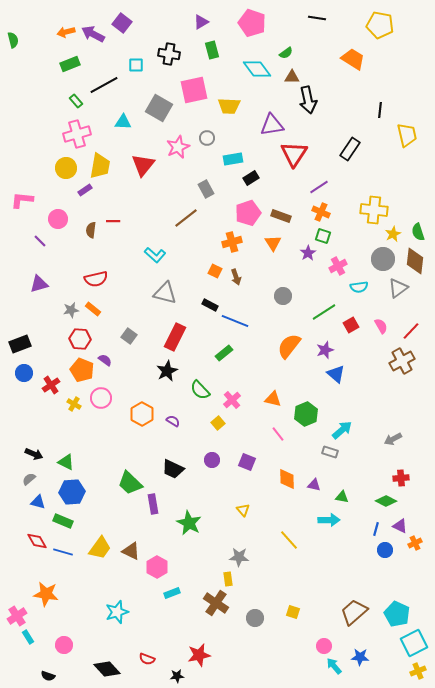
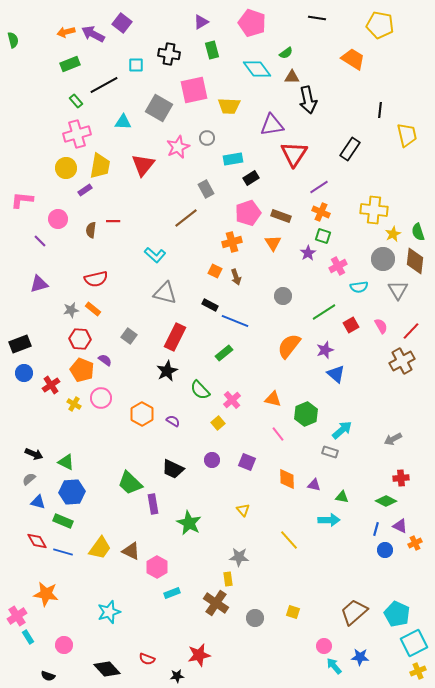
gray triangle at (398, 288): moved 2 px down; rotated 25 degrees counterclockwise
cyan star at (117, 612): moved 8 px left
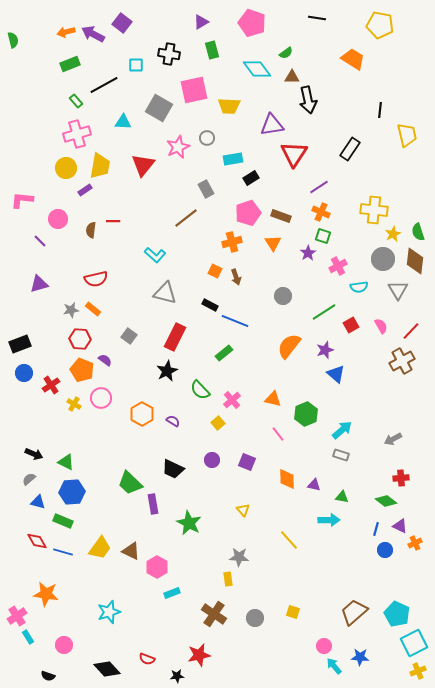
gray rectangle at (330, 452): moved 11 px right, 3 px down
green diamond at (386, 501): rotated 10 degrees clockwise
brown cross at (216, 603): moved 2 px left, 11 px down
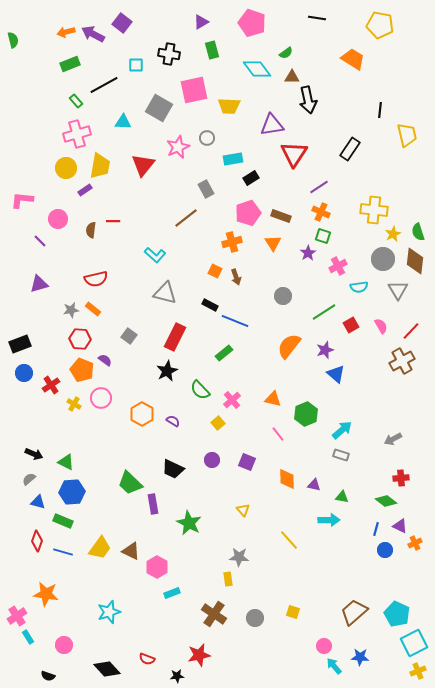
red diamond at (37, 541): rotated 50 degrees clockwise
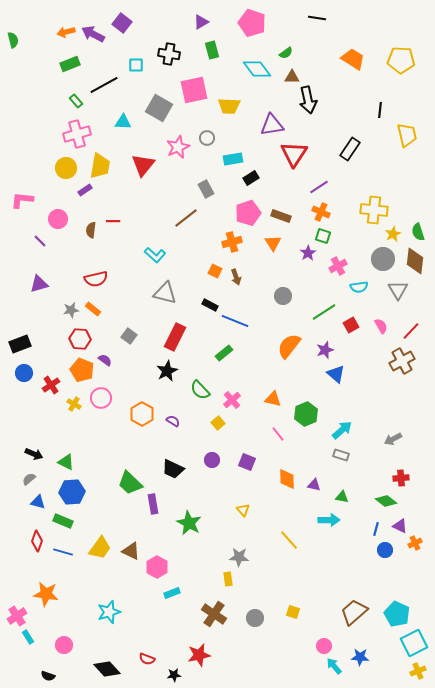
yellow pentagon at (380, 25): moved 21 px right, 35 px down; rotated 8 degrees counterclockwise
black star at (177, 676): moved 3 px left, 1 px up
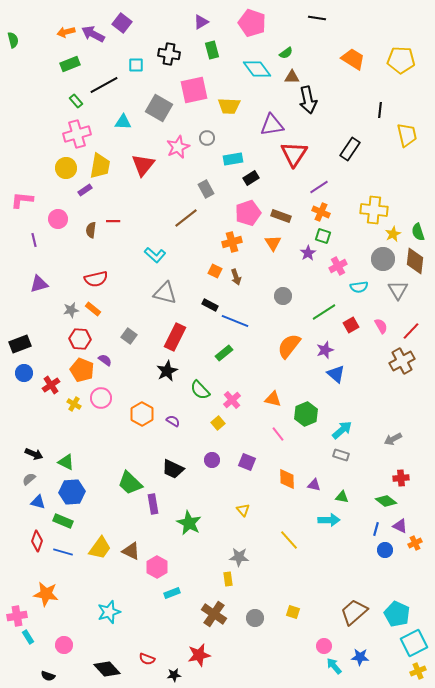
purple line at (40, 241): moved 6 px left, 1 px up; rotated 32 degrees clockwise
pink cross at (17, 616): rotated 24 degrees clockwise
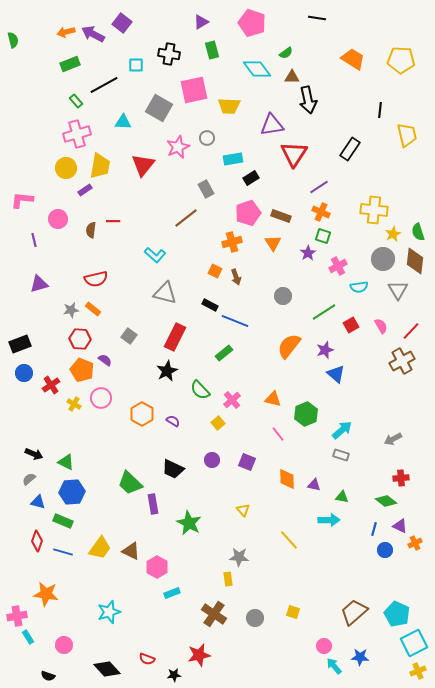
blue line at (376, 529): moved 2 px left
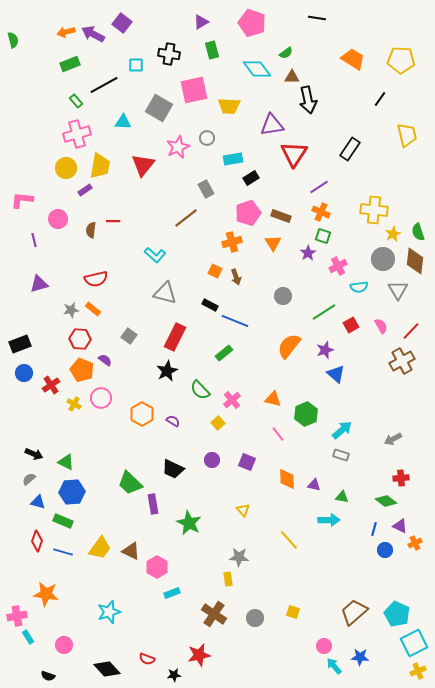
black line at (380, 110): moved 11 px up; rotated 28 degrees clockwise
